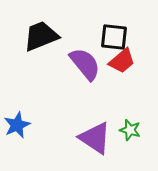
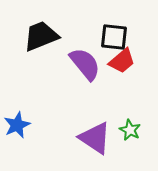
green star: rotated 10 degrees clockwise
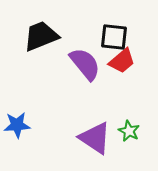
blue star: rotated 20 degrees clockwise
green star: moved 1 px left, 1 px down
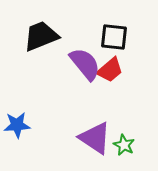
red trapezoid: moved 12 px left, 9 px down
green star: moved 5 px left, 14 px down
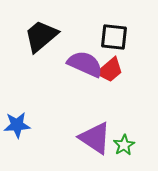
black trapezoid: rotated 18 degrees counterclockwise
purple semicircle: rotated 27 degrees counterclockwise
green star: rotated 15 degrees clockwise
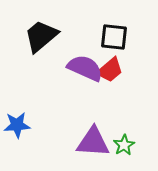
purple semicircle: moved 4 px down
purple triangle: moved 2 px left, 4 px down; rotated 30 degrees counterclockwise
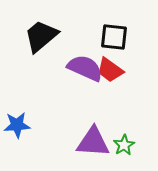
red trapezoid: rotated 76 degrees clockwise
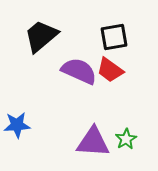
black square: rotated 16 degrees counterclockwise
purple semicircle: moved 6 px left, 3 px down
green star: moved 2 px right, 6 px up
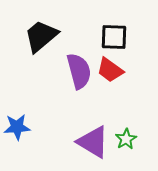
black square: rotated 12 degrees clockwise
purple semicircle: rotated 51 degrees clockwise
blue star: moved 2 px down
purple triangle: rotated 27 degrees clockwise
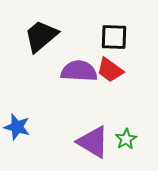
purple semicircle: rotated 72 degrees counterclockwise
blue star: rotated 20 degrees clockwise
